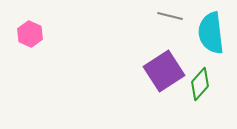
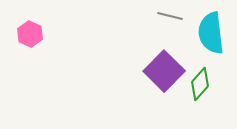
purple square: rotated 12 degrees counterclockwise
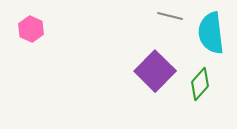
pink hexagon: moved 1 px right, 5 px up
purple square: moved 9 px left
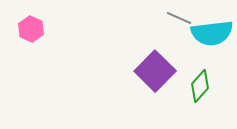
gray line: moved 9 px right, 2 px down; rotated 10 degrees clockwise
cyan semicircle: moved 1 px right; rotated 90 degrees counterclockwise
green diamond: moved 2 px down
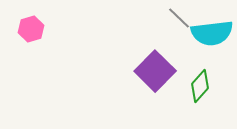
gray line: rotated 20 degrees clockwise
pink hexagon: rotated 20 degrees clockwise
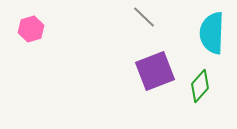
gray line: moved 35 px left, 1 px up
cyan semicircle: rotated 99 degrees clockwise
purple square: rotated 24 degrees clockwise
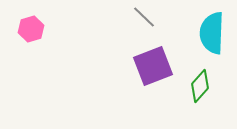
purple square: moved 2 px left, 5 px up
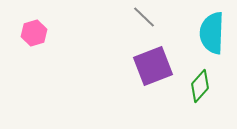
pink hexagon: moved 3 px right, 4 px down
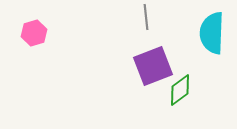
gray line: moved 2 px right; rotated 40 degrees clockwise
green diamond: moved 20 px left, 4 px down; rotated 12 degrees clockwise
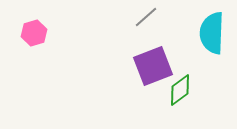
gray line: rotated 55 degrees clockwise
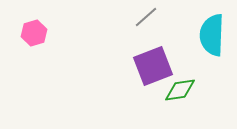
cyan semicircle: moved 2 px down
green diamond: rotated 28 degrees clockwise
